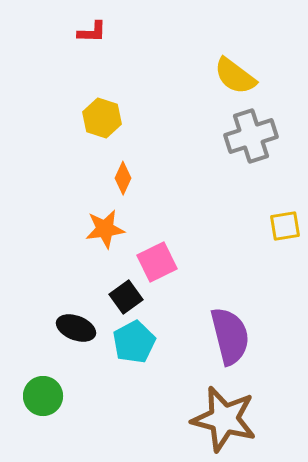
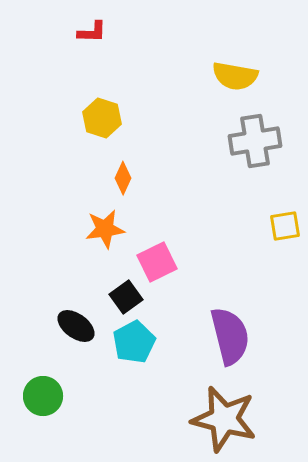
yellow semicircle: rotated 27 degrees counterclockwise
gray cross: moved 4 px right, 5 px down; rotated 9 degrees clockwise
black ellipse: moved 2 px up; rotated 15 degrees clockwise
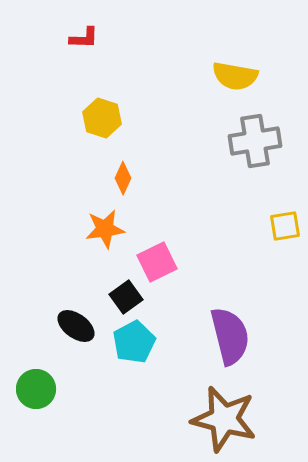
red L-shape: moved 8 px left, 6 px down
green circle: moved 7 px left, 7 px up
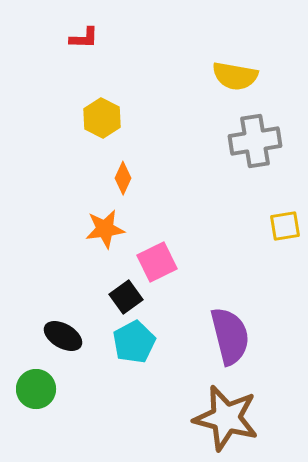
yellow hexagon: rotated 9 degrees clockwise
black ellipse: moved 13 px left, 10 px down; rotated 6 degrees counterclockwise
brown star: moved 2 px right, 1 px up
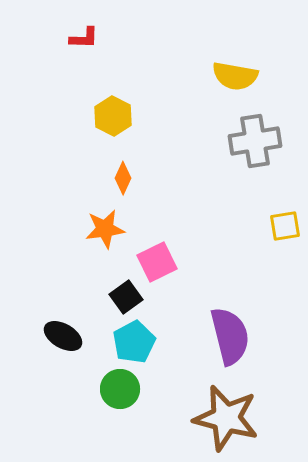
yellow hexagon: moved 11 px right, 2 px up
green circle: moved 84 px right
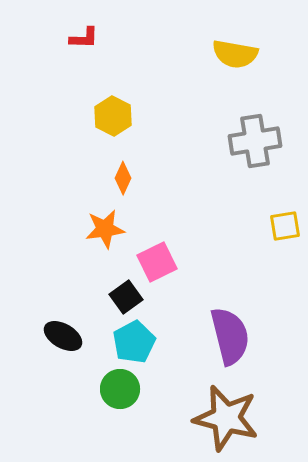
yellow semicircle: moved 22 px up
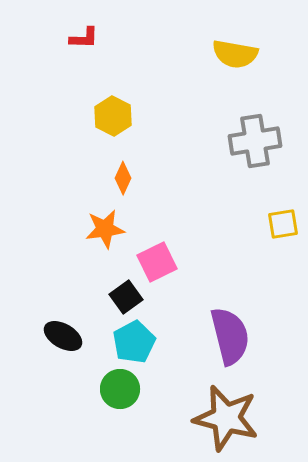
yellow square: moved 2 px left, 2 px up
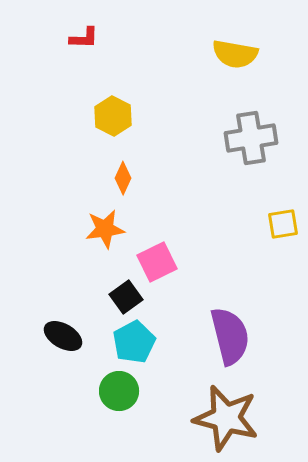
gray cross: moved 4 px left, 3 px up
green circle: moved 1 px left, 2 px down
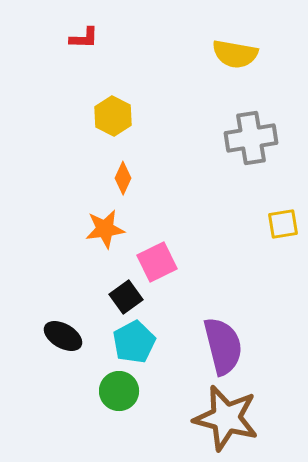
purple semicircle: moved 7 px left, 10 px down
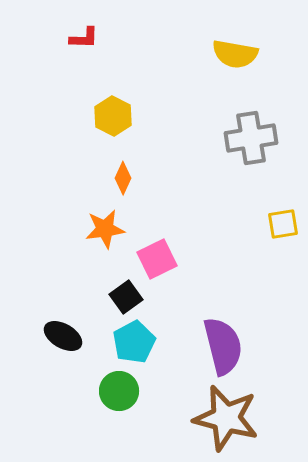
pink square: moved 3 px up
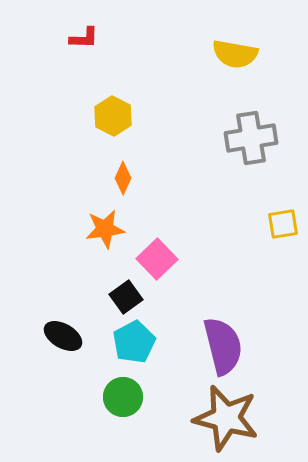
pink square: rotated 18 degrees counterclockwise
green circle: moved 4 px right, 6 px down
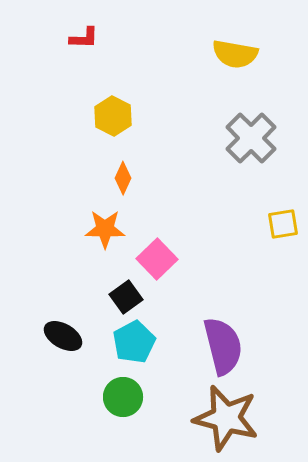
gray cross: rotated 36 degrees counterclockwise
orange star: rotated 9 degrees clockwise
